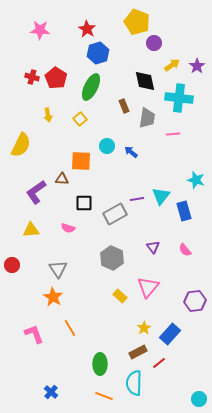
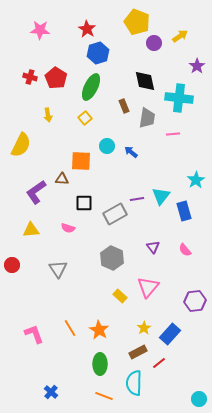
yellow arrow at (172, 65): moved 8 px right, 29 px up
red cross at (32, 77): moved 2 px left
yellow square at (80, 119): moved 5 px right, 1 px up
cyan star at (196, 180): rotated 24 degrees clockwise
orange star at (53, 297): moved 46 px right, 33 px down
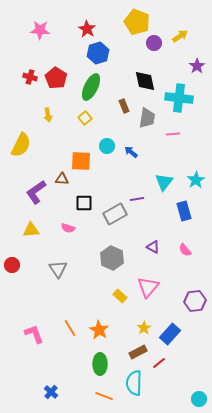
cyan triangle at (161, 196): moved 3 px right, 14 px up
purple triangle at (153, 247): rotated 24 degrees counterclockwise
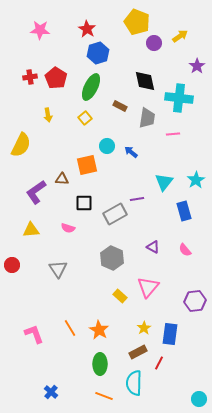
red cross at (30, 77): rotated 24 degrees counterclockwise
brown rectangle at (124, 106): moved 4 px left; rotated 40 degrees counterclockwise
orange square at (81, 161): moved 6 px right, 4 px down; rotated 15 degrees counterclockwise
blue rectangle at (170, 334): rotated 35 degrees counterclockwise
red line at (159, 363): rotated 24 degrees counterclockwise
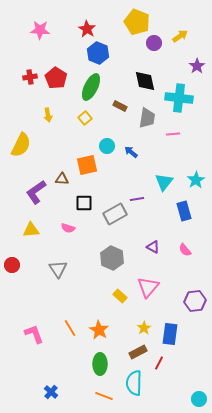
blue hexagon at (98, 53): rotated 20 degrees counterclockwise
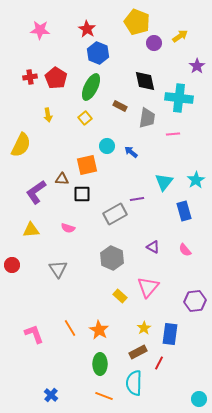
black square at (84, 203): moved 2 px left, 9 px up
blue cross at (51, 392): moved 3 px down
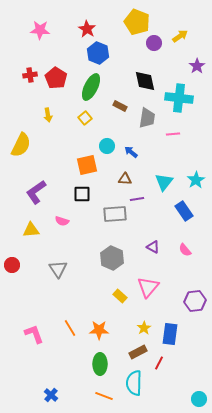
red cross at (30, 77): moved 2 px up
brown triangle at (62, 179): moved 63 px right
blue rectangle at (184, 211): rotated 18 degrees counterclockwise
gray rectangle at (115, 214): rotated 25 degrees clockwise
pink semicircle at (68, 228): moved 6 px left, 7 px up
orange star at (99, 330): rotated 30 degrees counterclockwise
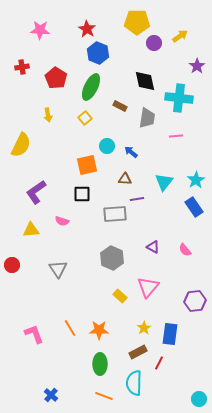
yellow pentagon at (137, 22): rotated 20 degrees counterclockwise
red cross at (30, 75): moved 8 px left, 8 px up
pink line at (173, 134): moved 3 px right, 2 px down
blue rectangle at (184, 211): moved 10 px right, 4 px up
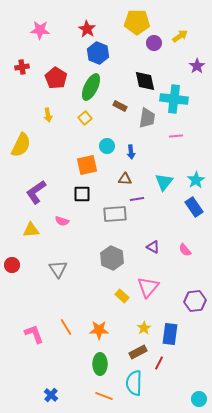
cyan cross at (179, 98): moved 5 px left, 1 px down
blue arrow at (131, 152): rotated 136 degrees counterclockwise
yellow rectangle at (120, 296): moved 2 px right
orange line at (70, 328): moved 4 px left, 1 px up
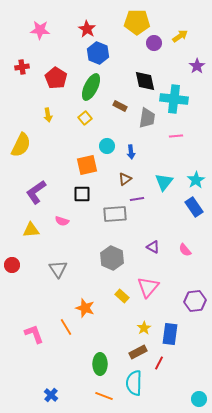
brown triangle at (125, 179): rotated 40 degrees counterclockwise
orange star at (99, 330): moved 14 px left, 22 px up; rotated 18 degrees clockwise
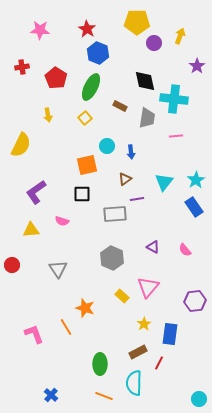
yellow arrow at (180, 36): rotated 35 degrees counterclockwise
yellow star at (144, 328): moved 4 px up
